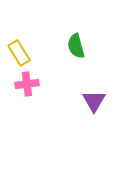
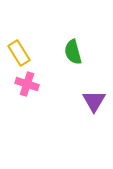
green semicircle: moved 3 px left, 6 px down
pink cross: rotated 25 degrees clockwise
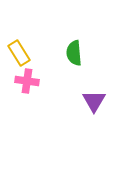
green semicircle: moved 1 px right, 1 px down; rotated 10 degrees clockwise
pink cross: moved 3 px up; rotated 10 degrees counterclockwise
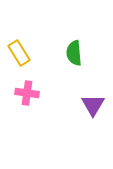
pink cross: moved 12 px down
purple triangle: moved 1 px left, 4 px down
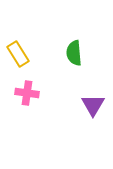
yellow rectangle: moved 1 px left, 1 px down
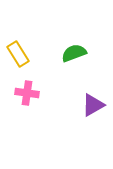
green semicircle: rotated 75 degrees clockwise
purple triangle: rotated 30 degrees clockwise
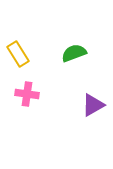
pink cross: moved 1 px down
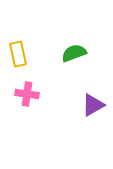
yellow rectangle: rotated 20 degrees clockwise
